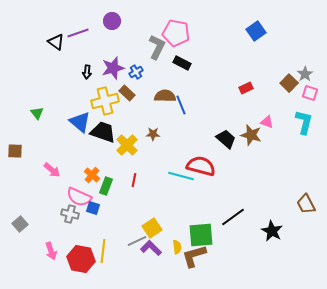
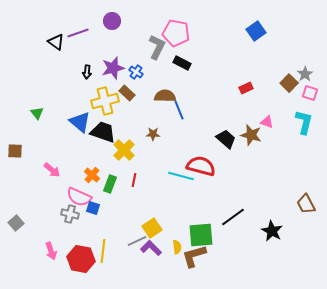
blue cross at (136, 72): rotated 24 degrees counterclockwise
blue line at (181, 105): moved 2 px left, 5 px down
yellow cross at (127, 145): moved 3 px left, 5 px down
green rectangle at (106, 186): moved 4 px right, 2 px up
gray square at (20, 224): moved 4 px left, 1 px up
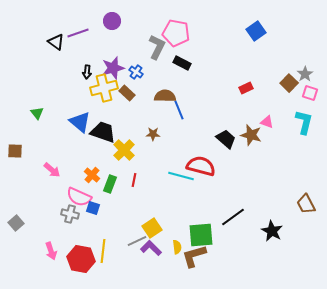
yellow cross at (105, 101): moved 1 px left, 13 px up
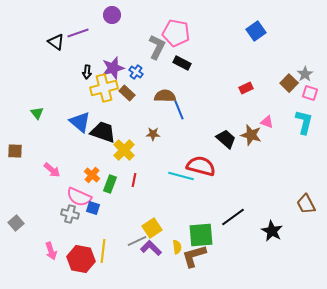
purple circle at (112, 21): moved 6 px up
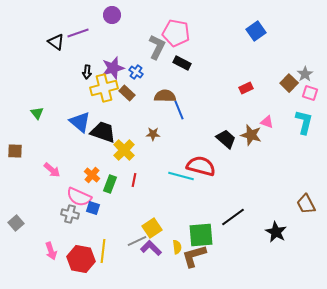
black star at (272, 231): moved 4 px right, 1 px down
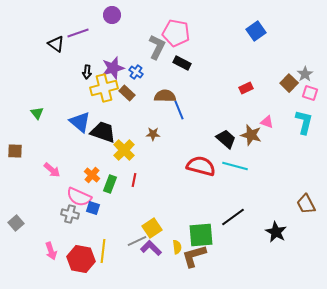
black triangle at (56, 42): moved 2 px down
cyan line at (181, 176): moved 54 px right, 10 px up
